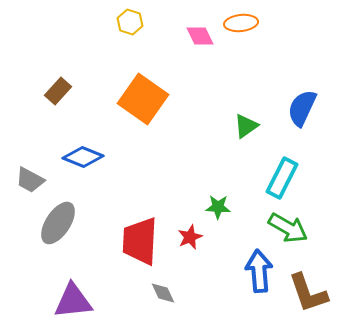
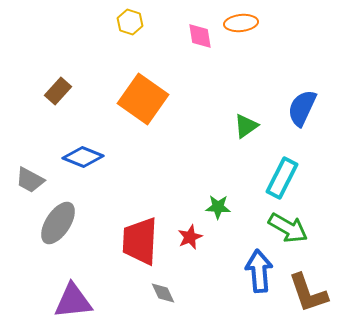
pink diamond: rotated 16 degrees clockwise
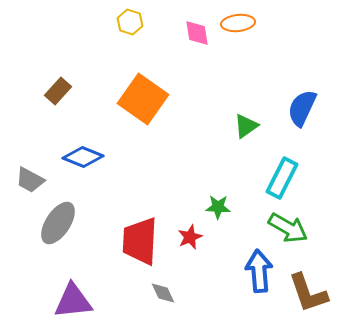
orange ellipse: moved 3 px left
pink diamond: moved 3 px left, 3 px up
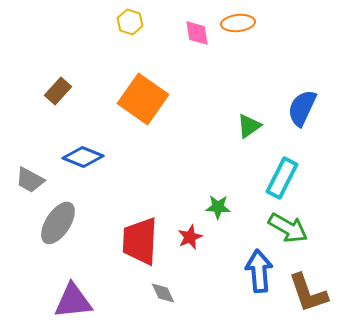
green triangle: moved 3 px right
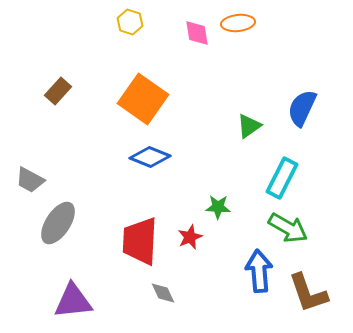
blue diamond: moved 67 px right
